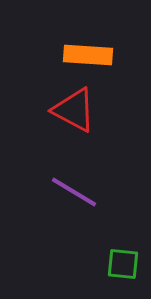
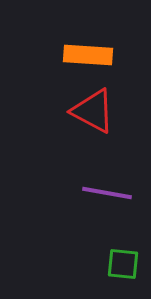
red triangle: moved 19 px right, 1 px down
purple line: moved 33 px right, 1 px down; rotated 21 degrees counterclockwise
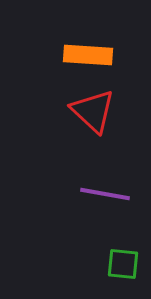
red triangle: rotated 15 degrees clockwise
purple line: moved 2 px left, 1 px down
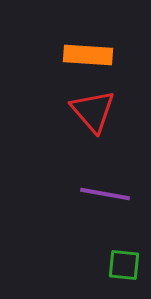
red triangle: rotated 6 degrees clockwise
green square: moved 1 px right, 1 px down
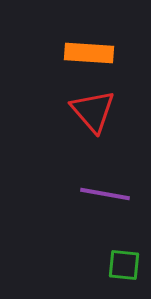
orange rectangle: moved 1 px right, 2 px up
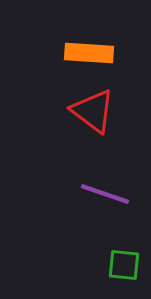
red triangle: rotated 12 degrees counterclockwise
purple line: rotated 9 degrees clockwise
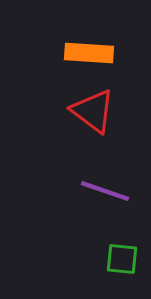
purple line: moved 3 px up
green square: moved 2 px left, 6 px up
